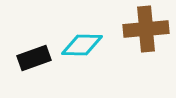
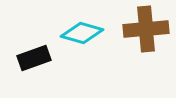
cyan diamond: moved 12 px up; rotated 15 degrees clockwise
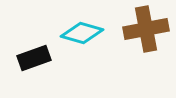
brown cross: rotated 6 degrees counterclockwise
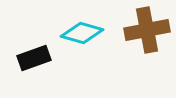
brown cross: moved 1 px right, 1 px down
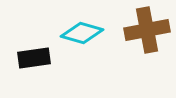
black rectangle: rotated 12 degrees clockwise
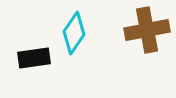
cyan diamond: moved 8 px left; rotated 72 degrees counterclockwise
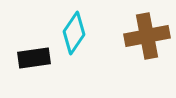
brown cross: moved 6 px down
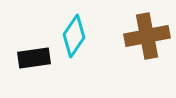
cyan diamond: moved 3 px down
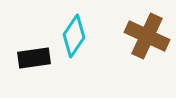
brown cross: rotated 36 degrees clockwise
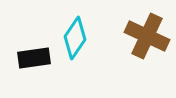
cyan diamond: moved 1 px right, 2 px down
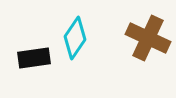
brown cross: moved 1 px right, 2 px down
